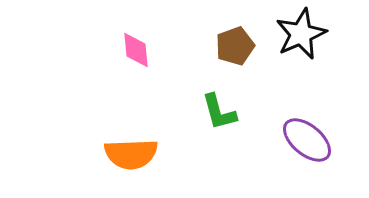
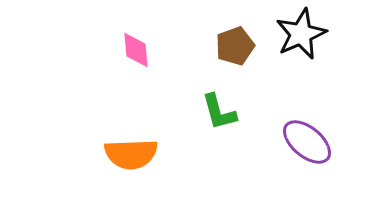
purple ellipse: moved 2 px down
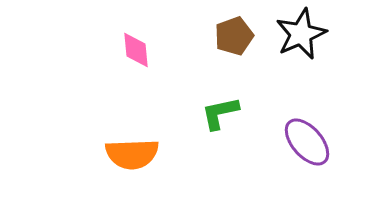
brown pentagon: moved 1 px left, 10 px up
green L-shape: moved 1 px right, 1 px down; rotated 93 degrees clockwise
purple ellipse: rotated 9 degrees clockwise
orange semicircle: moved 1 px right
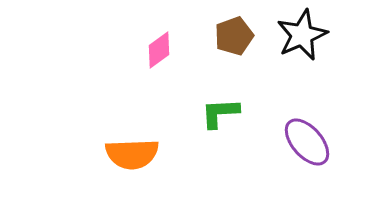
black star: moved 1 px right, 1 px down
pink diamond: moved 23 px right; rotated 60 degrees clockwise
green L-shape: rotated 9 degrees clockwise
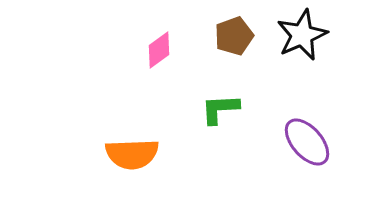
green L-shape: moved 4 px up
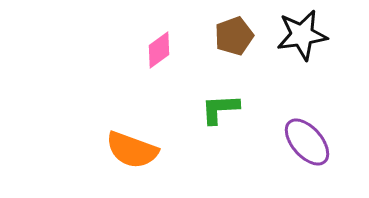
black star: rotated 15 degrees clockwise
orange semicircle: moved 4 px up; rotated 22 degrees clockwise
